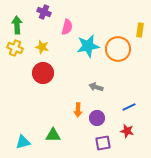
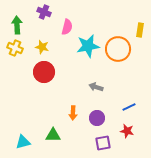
red circle: moved 1 px right, 1 px up
orange arrow: moved 5 px left, 3 px down
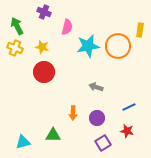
green arrow: moved 1 px down; rotated 24 degrees counterclockwise
orange circle: moved 3 px up
purple square: rotated 21 degrees counterclockwise
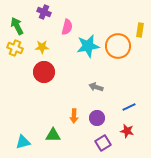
yellow star: rotated 16 degrees counterclockwise
orange arrow: moved 1 px right, 3 px down
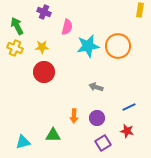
yellow rectangle: moved 20 px up
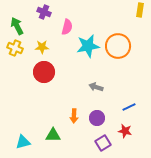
red star: moved 2 px left
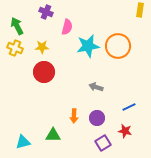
purple cross: moved 2 px right
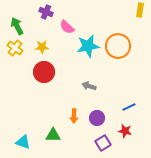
pink semicircle: rotated 119 degrees clockwise
yellow cross: rotated 14 degrees clockwise
gray arrow: moved 7 px left, 1 px up
cyan triangle: rotated 35 degrees clockwise
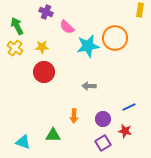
orange circle: moved 3 px left, 8 px up
gray arrow: rotated 16 degrees counterclockwise
purple circle: moved 6 px right, 1 px down
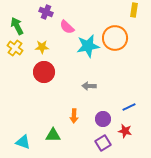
yellow rectangle: moved 6 px left
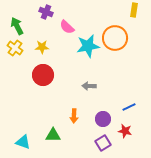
red circle: moved 1 px left, 3 px down
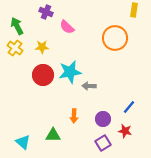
cyan star: moved 18 px left, 26 px down
blue line: rotated 24 degrees counterclockwise
cyan triangle: rotated 21 degrees clockwise
